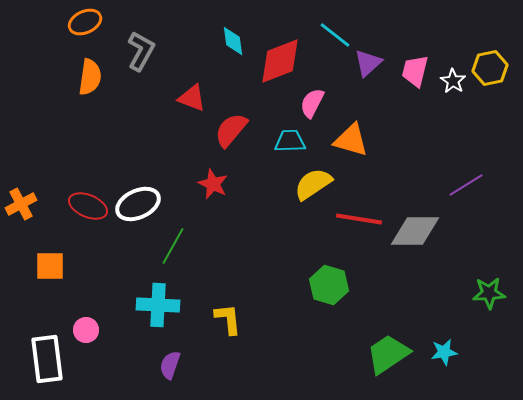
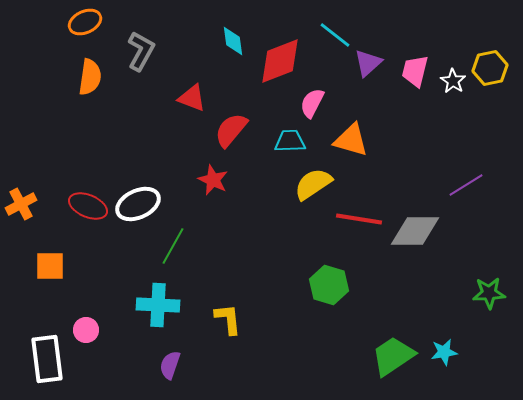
red star: moved 4 px up
green trapezoid: moved 5 px right, 2 px down
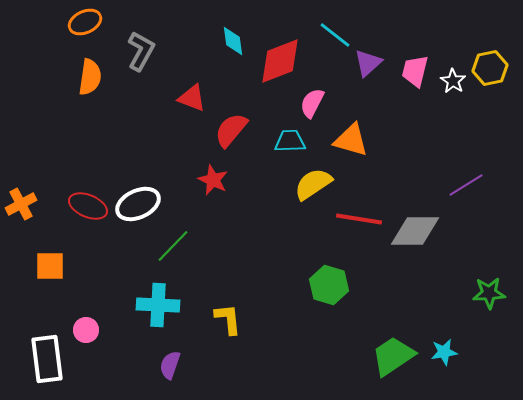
green line: rotated 15 degrees clockwise
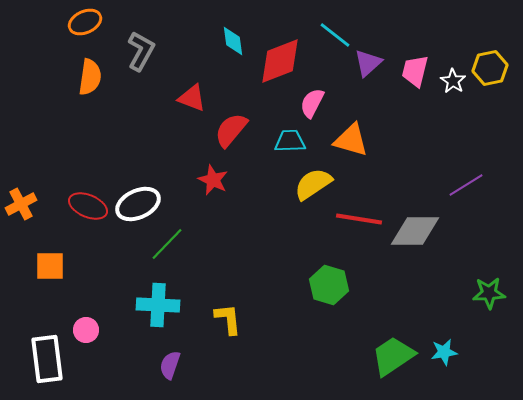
green line: moved 6 px left, 2 px up
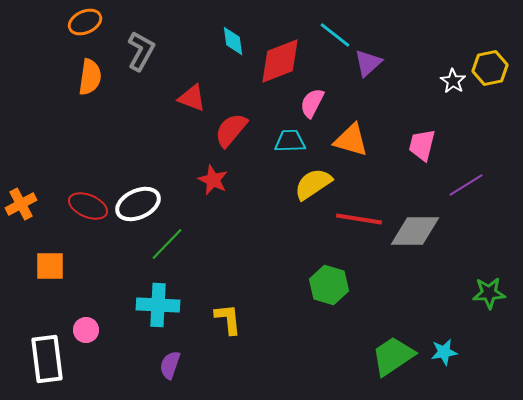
pink trapezoid: moved 7 px right, 74 px down
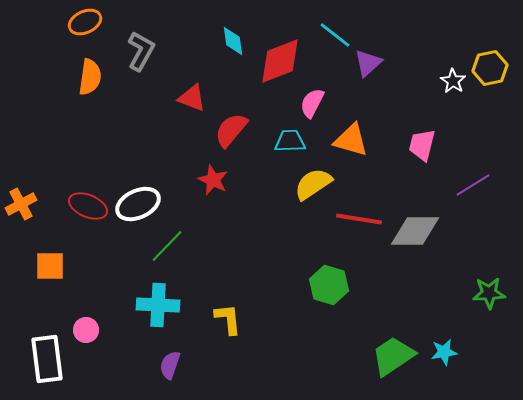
purple line: moved 7 px right
green line: moved 2 px down
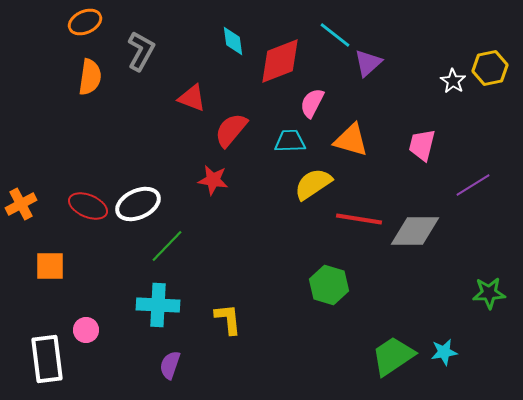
red star: rotated 16 degrees counterclockwise
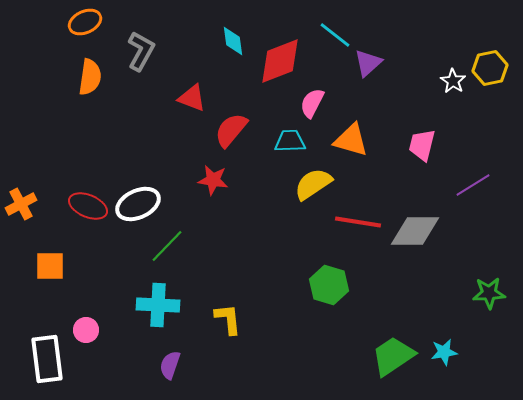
red line: moved 1 px left, 3 px down
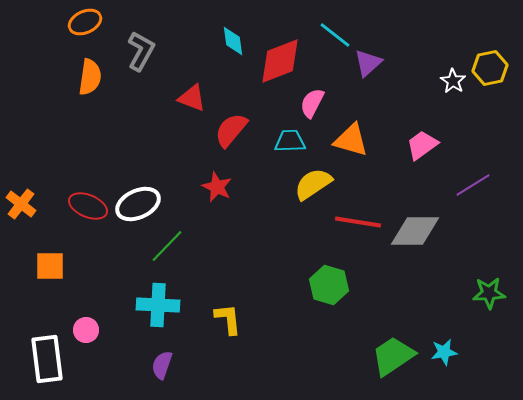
pink trapezoid: rotated 40 degrees clockwise
red star: moved 4 px right, 7 px down; rotated 16 degrees clockwise
orange cross: rotated 24 degrees counterclockwise
purple semicircle: moved 8 px left
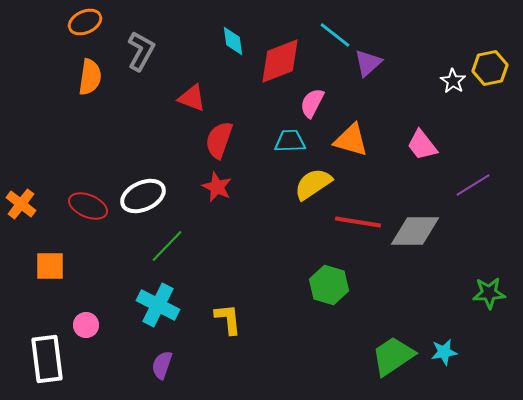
red semicircle: moved 12 px left, 10 px down; rotated 21 degrees counterclockwise
pink trapezoid: rotated 92 degrees counterclockwise
white ellipse: moved 5 px right, 8 px up
cyan cross: rotated 24 degrees clockwise
pink circle: moved 5 px up
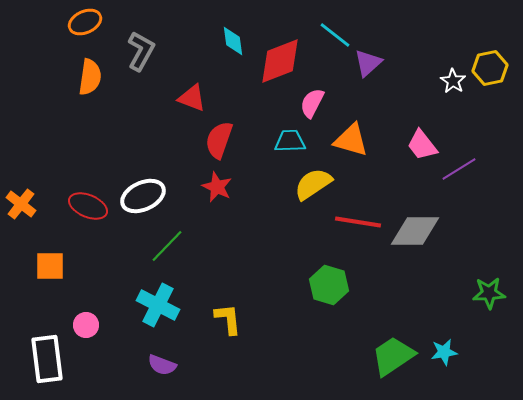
purple line: moved 14 px left, 16 px up
purple semicircle: rotated 88 degrees counterclockwise
